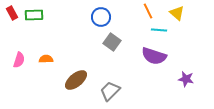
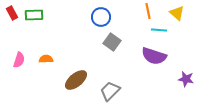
orange line: rotated 14 degrees clockwise
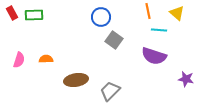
gray square: moved 2 px right, 2 px up
brown ellipse: rotated 30 degrees clockwise
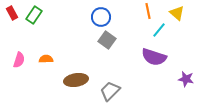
green rectangle: rotated 54 degrees counterclockwise
cyan line: rotated 56 degrees counterclockwise
gray square: moved 7 px left
purple semicircle: moved 1 px down
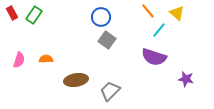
orange line: rotated 28 degrees counterclockwise
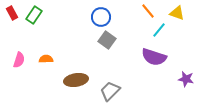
yellow triangle: rotated 21 degrees counterclockwise
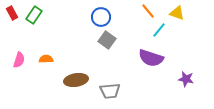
purple semicircle: moved 3 px left, 1 px down
gray trapezoid: rotated 140 degrees counterclockwise
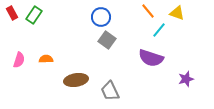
purple star: rotated 28 degrees counterclockwise
gray trapezoid: rotated 70 degrees clockwise
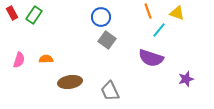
orange line: rotated 21 degrees clockwise
brown ellipse: moved 6 px left, 2 px down
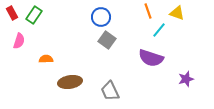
pink semicircle: moved 19 px up
